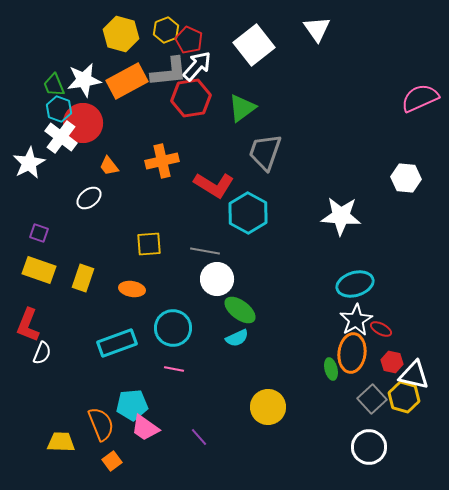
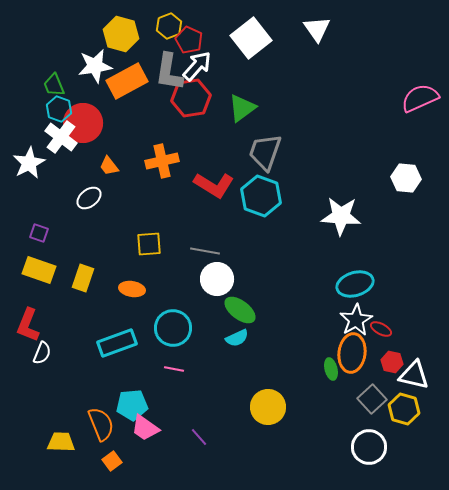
yellow hexagon at (166, 30): moved 3 px right, 4 px up
white square at (254, 45): moved 3 px left, 7 px up
gray L-shape at (169, 72): rotated 105 degrees clockwise
white star at (84, 80): moved 11 px right, 14 px up
cyan hexagon at (248, 213): moved 13 px right, 17 px up; rotated 9 degrees counterclockwise
yellow hexagon at (404, 397): moved 12 px down
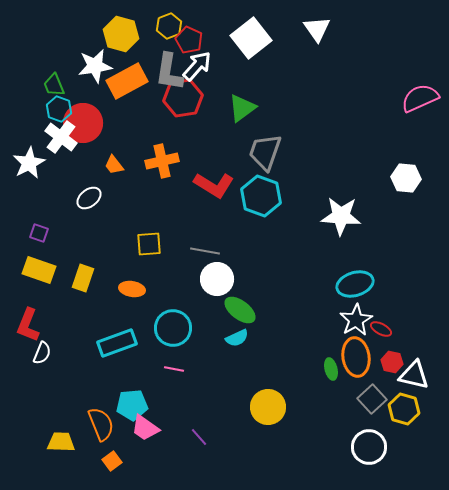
red hexagon at (191, 98): moved 8 px left
orange trapezoid at (109, 166): moved 5 px right, 1 px up
orange ellipse at (352, 353): moved 4 px right, 4 px down; rotated 15 degrees counterclockwise
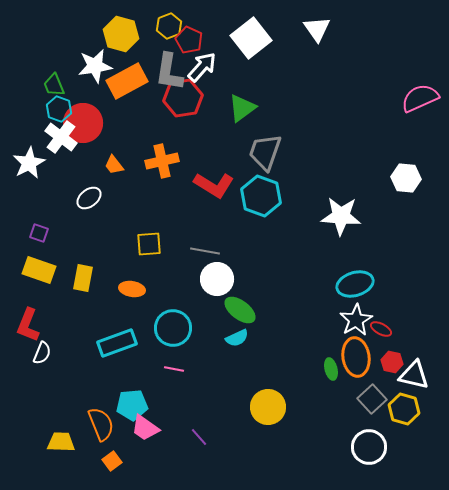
white arrow at (197, 66): moved 5 px right, 1 px down
yellow rectangle at (83, 278): rotated 8 degrees counterclockwise
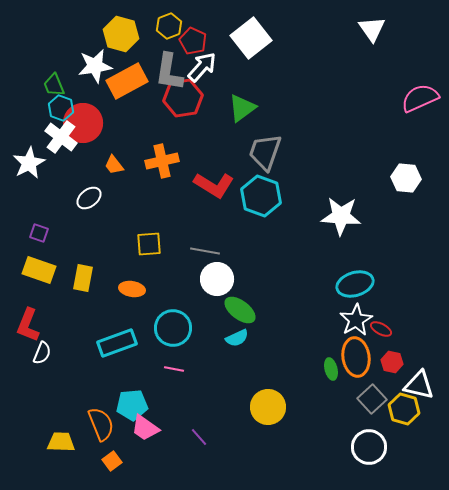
white triangle at (317, 29): moved 55 px right
red pentagon at (189, 40): moved 4 px right, 1 px down
cyan hexagon at (59, 109): moved 2 px right, 1 px up
white triangle at (414, 375): moved 5 px right, 10 px down
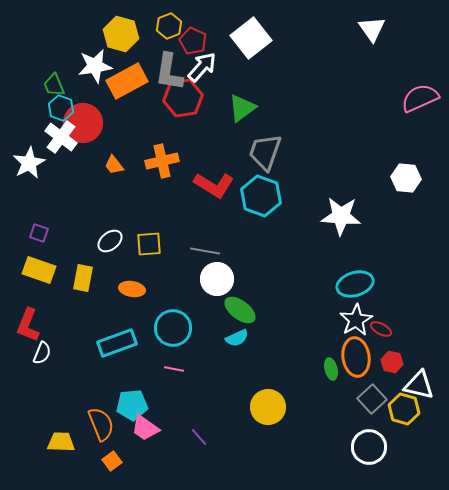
white ellipse at (89, 198): moved 21 px right, 43 px down
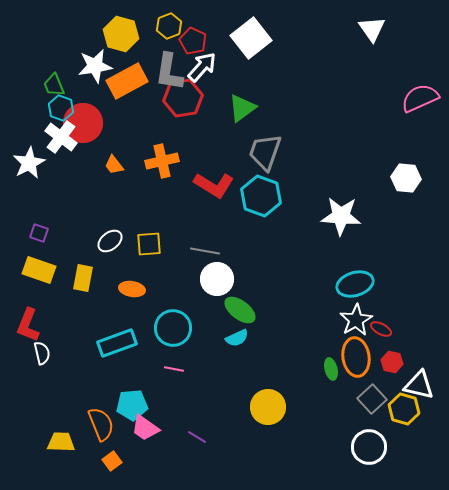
white semicircle at (42, 353): rotated 35 degrees counterclockwise
purple line at (199, 437): moved 2 px left; rotated 18 degrees counterclockwise
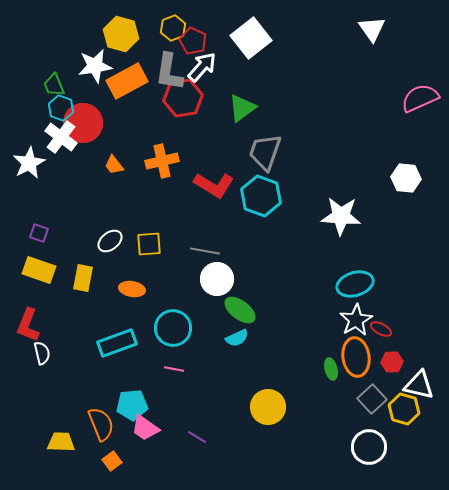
yellow hexagon at (169, 26): moved 4 px right, 2 px down
red hexagon at (392, 362): rotated 15 degrees counterclockwise
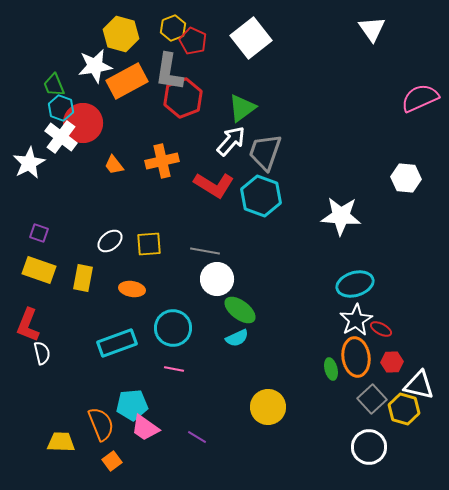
white arrow at (202, 67): moved 29 px right, 74 px down
red hexagon at (183, 98): rotated 12 degrees counterclockwise
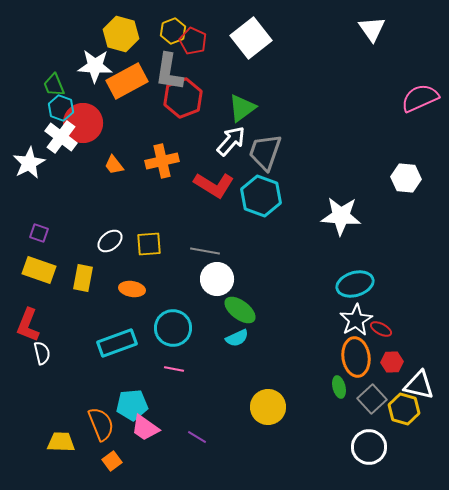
yellow hexagon at (173, 28): moved 3 px down
white star at (95, 66): rotated 12 degrees clockwise
green ellipse at (331, 369): moved 8 px right, 18 px down
